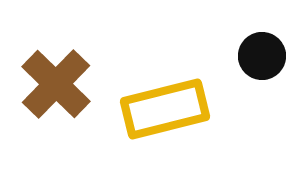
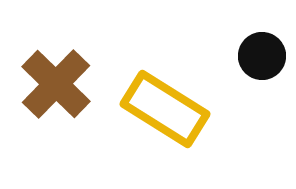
yellow rectangle: rotated 46 degrees clockwise
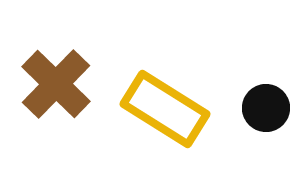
black circle: moved 4 px right, 52 px down
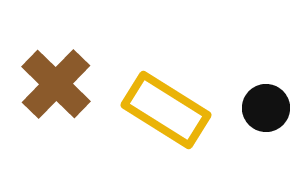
yellow rectangle: moved 1 px right, 1 px down
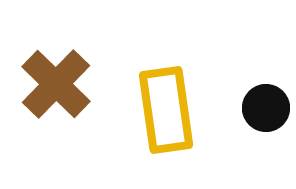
yellow rectangle: rotated 50 degrees clockwise
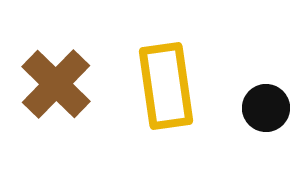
yellow rectangle: moved 24 px up
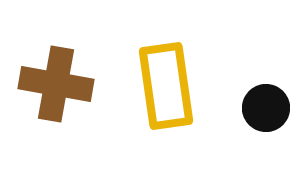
brown cross: rotated 34 degrees counterclockwise
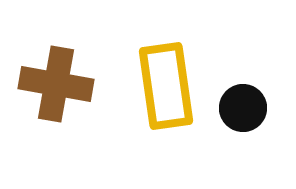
black circle: moved 23 px left
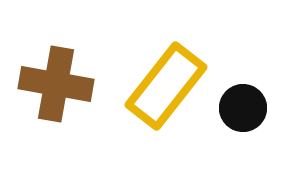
yellow rectangle: rotated 46 degrees clockwise
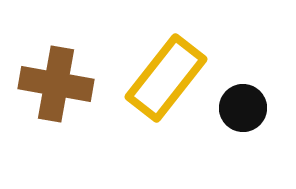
yellow rectangle: moved 8 px up
